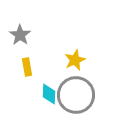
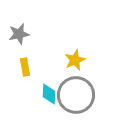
gray star: moved 1 px left, 1 px up; rotated 25 degrees clockwise
yellow rectangle: moved 2 px left
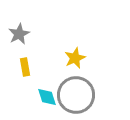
gray star: rotated 15 degrees counterclockwise
yellow star: moved 2 px up
cyan diamond: moved 2 px left, 3 px down; rotated 20 degrees counterclockwise
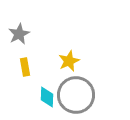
yellow star: moved 6 px left, 3 px down
cyan diamond: rotated 20 degrees clockwise
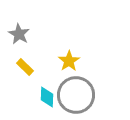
gray star: rotated 15 degrees counterclockwise
yellow star: rotated 10 degrees counterclockwise
yellow rectangle: rotated 36 degrees counterclockwise
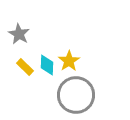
cyan diamond: moved 32 px up
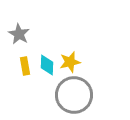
yellow star: moved 1 px right, 1 px down; rotated 20 degrees clockwise
yellow rectangle: moved 1 px up; rotated 36 degrees clockwise
gray circle: moved 2 px left
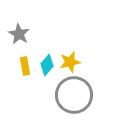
cyan diamond: rotated 40 degrees clockwise
